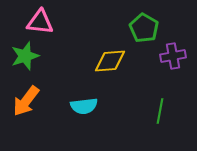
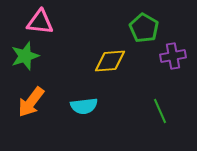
orange arrow: moved 5 px right, 1 px down
green line: rotated 35 degrees counterclockwise
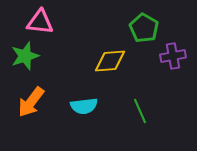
green line: moved 20 px left
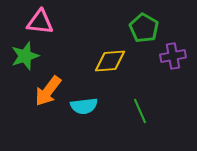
orange arrow: moved 17 px right, 11 px up
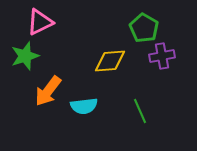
pink triangle: rotated 32 degrees counterclockwise
purple cross: moved 11 px left
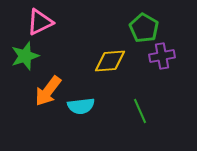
cyan semicircle: moved 3 px left
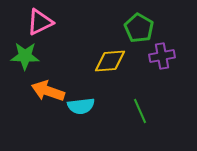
green pentagon: moved 5 px left
green star: rotated 20 degrees clockwise
orange arrow: rotated 72 degrees clockwise
